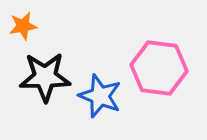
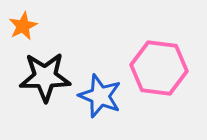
orange star: rotated 16 degrees counterclockwise
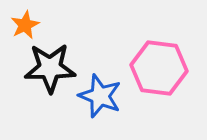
orange star: moved 2 px right, 1 px up
black star: moved 5 px right, 9 px up
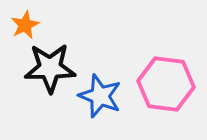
pink hexagon: moved 7 px right, 16 px down
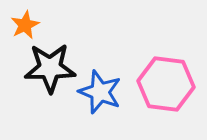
blue star: moved 4 px up
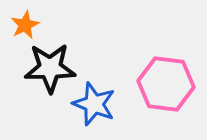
blue star: moved 6 px left, 12 px down
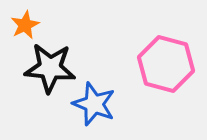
black star: rotated 6 degrees clockwise
pink hexagon: moved 20 px up; rotated 8 degrees clockwise
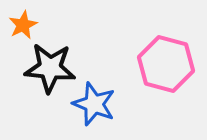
orange star: moved 2 px left
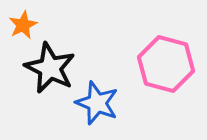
black star: rotated 21 degrees clockwise
blue star: moved 3 px right, 1 px up
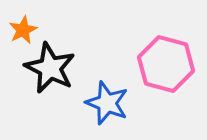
orange star: moved 5 px down
blue star: moved 10 px right
